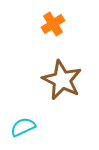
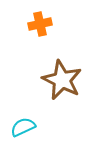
orange cross: moved 13 px left; rotated 20 degrees clockwise
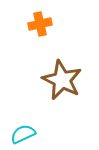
cyan semicircle: moved 7 px down
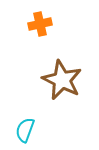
cyan semicircle: moved 2 px right, 4 px up; rotated 45 degrees counterclockwise
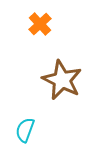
orange cross: rotated 30 degrees counterclockwise
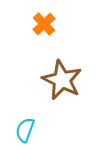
orange cross: moved 4 px right
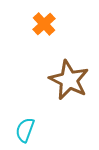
brown star: moved 7 px right
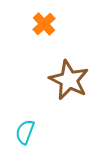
cyan semicircle: moved 2 px down
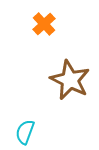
brown star: moved 1 px right
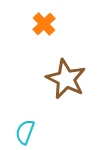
brown star: moved 4 px left, 1 px up
